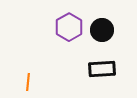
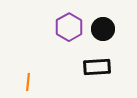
black circle: moved 1 px right, 1 px up
black rectangle: moved 5 px left, 2 px up
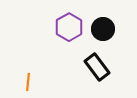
black rectangle: rotated 56 degrees clockwise
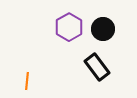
orange line: moved 1 px left, 1 px up
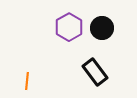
black circle: moved 1 px left, 1 px up
black rectangle: moved 2 px left, 5 px down
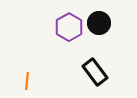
black circle: moved 3 px left, 5 px up
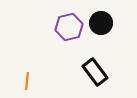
black circle: moved 2 px right
purple hexagon: rotated 16 degrees clockwise
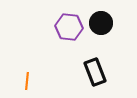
purple hexagon: rotated 20 degrees clockwise
black rectangle: rotated 16 degrees clockwise
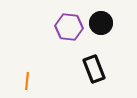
black rectangle: moved 1 px left, 3 px up
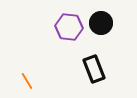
orange line: rotated 36 degrees counterclockwise
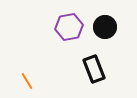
black circle: moved 4 px right, 4 px down
purple hexagon: rotated 16 degrees counterclockwise
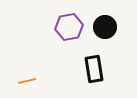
black rectangle: rotated 12 degrees clockwise
orange line: rotated 72 degrees counterclockwise
